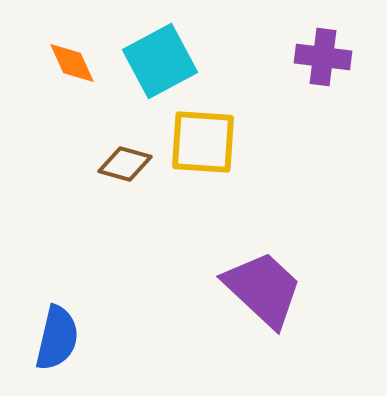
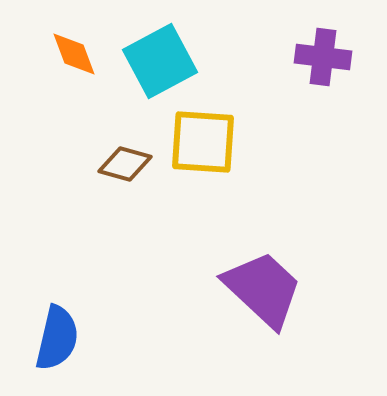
orange diamond: moved 2 px right, 9 px up; rotated 4 degrees clockwise
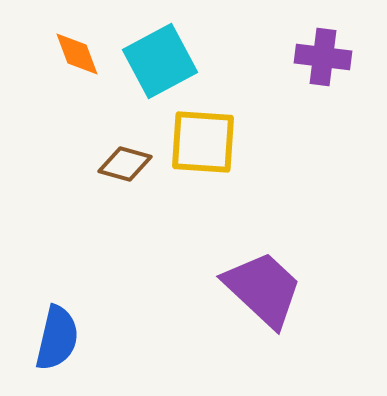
orange diamond: moved 3 px right
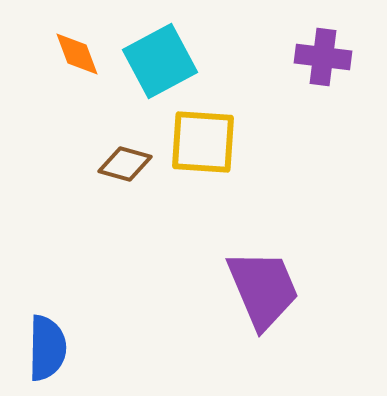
purple trapezoid: rotated 24 degrees clockwise
blue semicircle: moved 10 px left, 10 px down; rotated 12 degrees counterclockwise
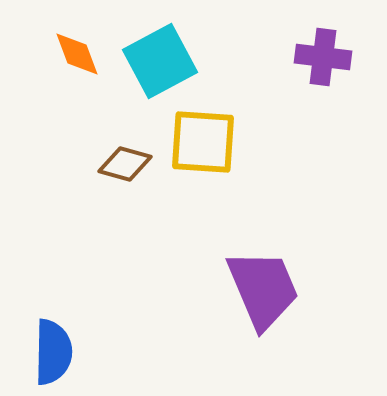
blue semicircle: moved 6 px right, 4 px down
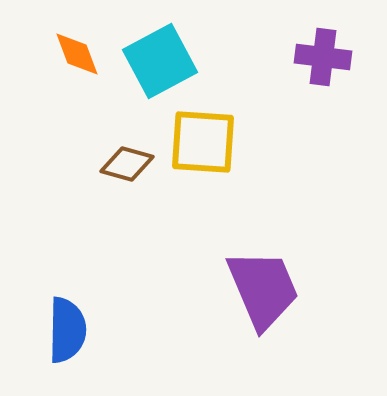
brown diamond: moved 2 px right
blue semicircle: moved 14 px right, 22 px up
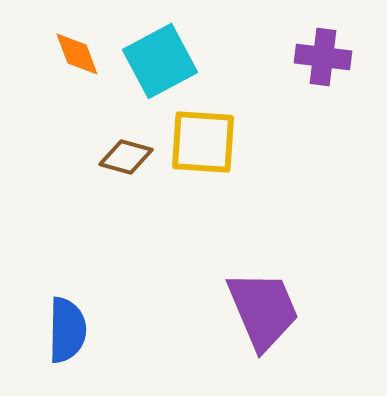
brown diamond: moved 1 px left, 7 px up
purple trapezoid: moved 21 px down
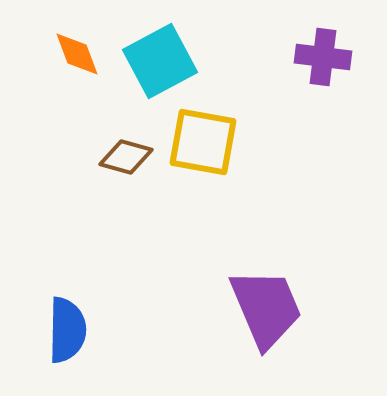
yellow square: rotated 6 degrees clockwise
purple trapezoid: moved 3 px right, 2 px up
